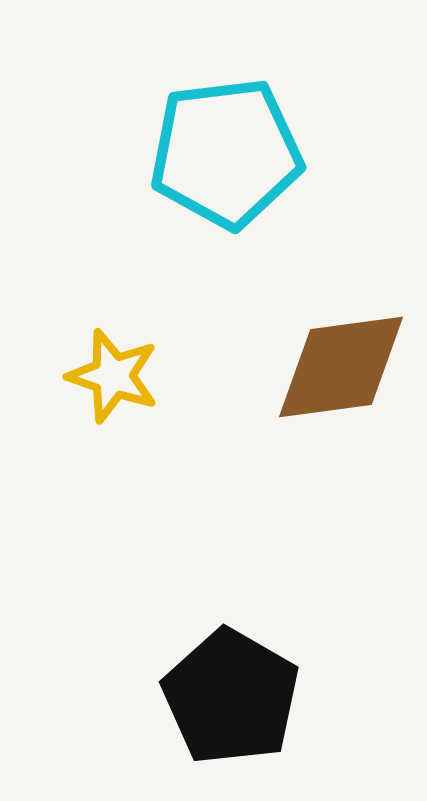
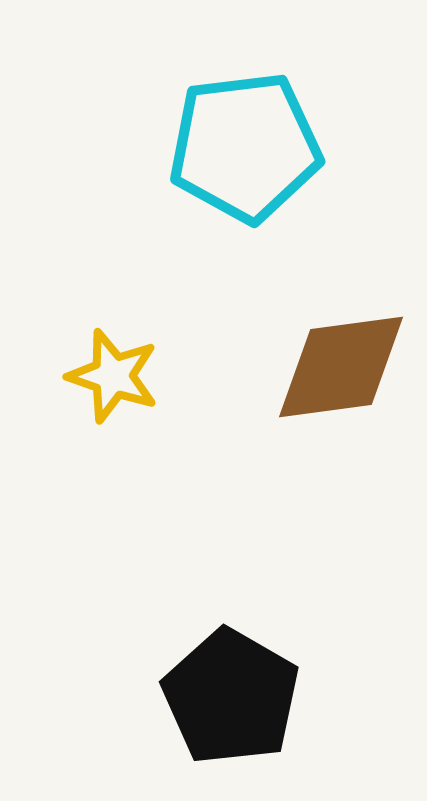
cyan pentagon: moved 19 px right, 6 px up
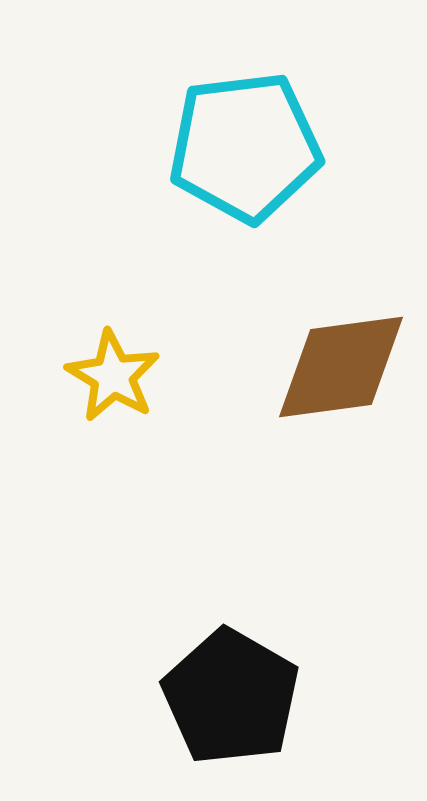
yellow star: rotated 12 degrees clockwise
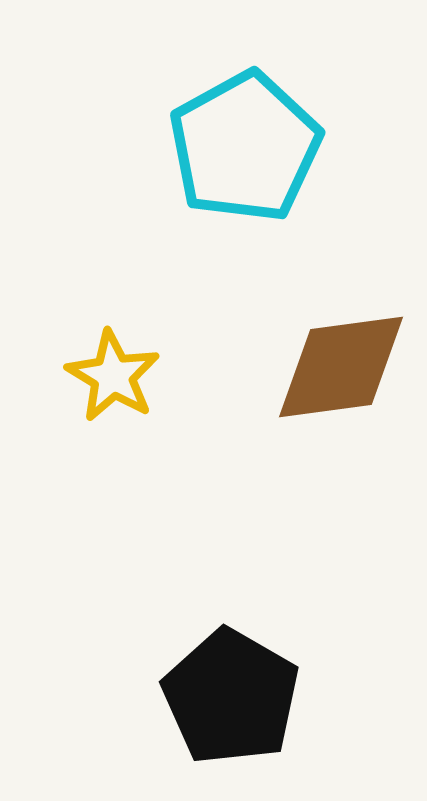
cyan pentagon: rotated 22 degrees counterclockwise
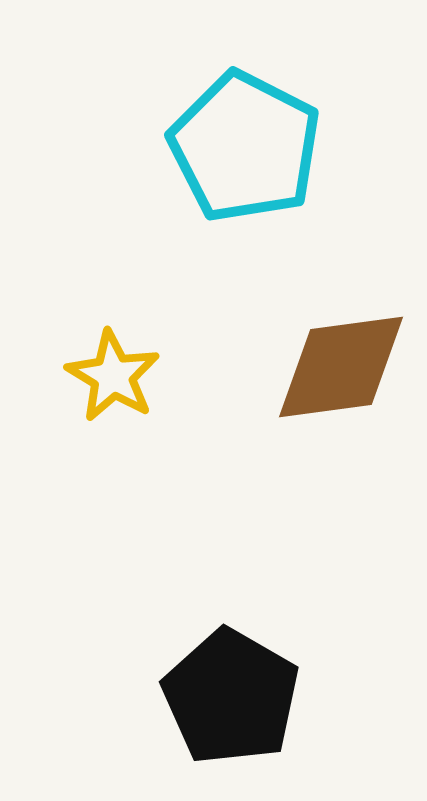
cyan pentagon: rotated 16 degrees counterclockwise
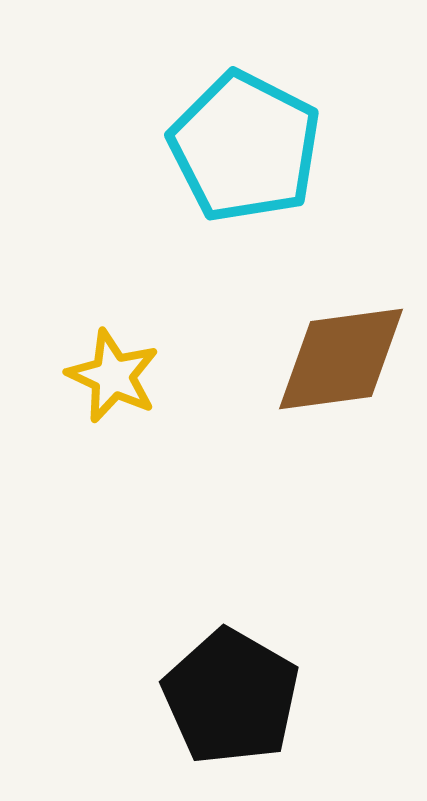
brown diamond: moved 8 px up
yellow star: rotated 6 degrees counterclockwise
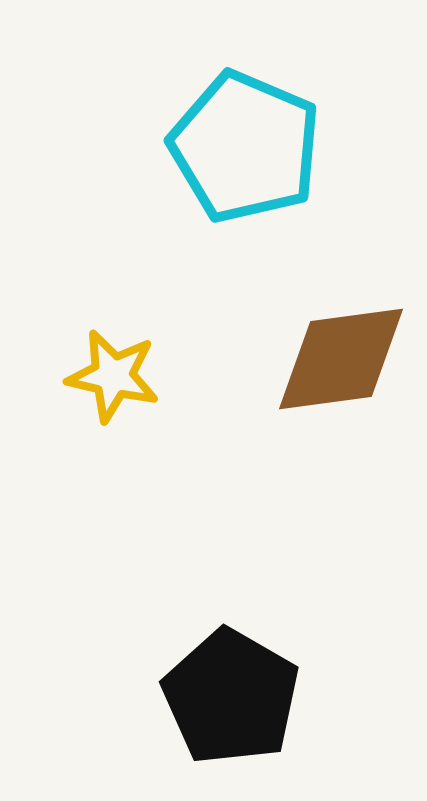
cyan pentagon: rotated 4 degrees counterclockwise
yellow star: rotated 12 degrees counterclockwise
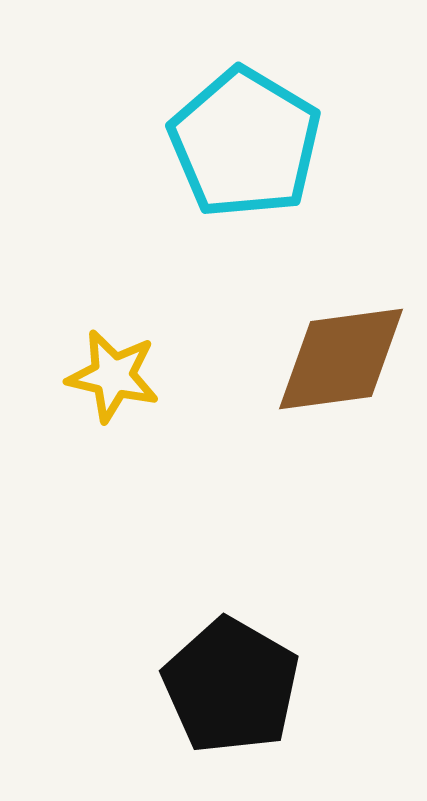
cyan pentagon: moved 4 px up; rotated 8 degrees clockwise
black pentagon: moved 11 px up
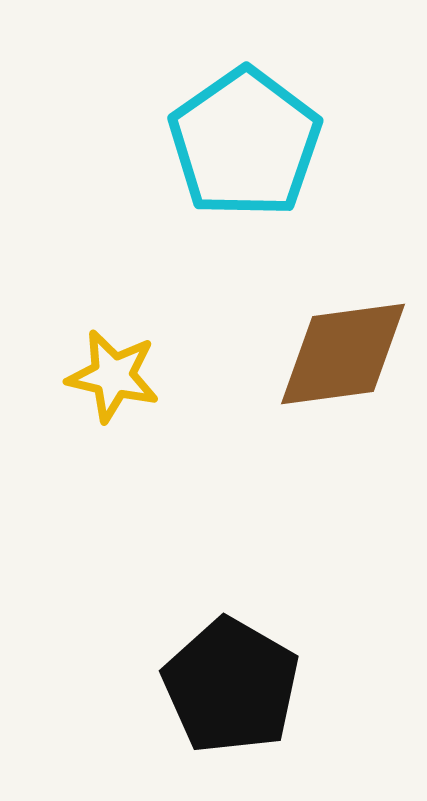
cyan pentagon: rotated 6 degrees clockwise
brown diamond: moved 2 px right, 5 px up
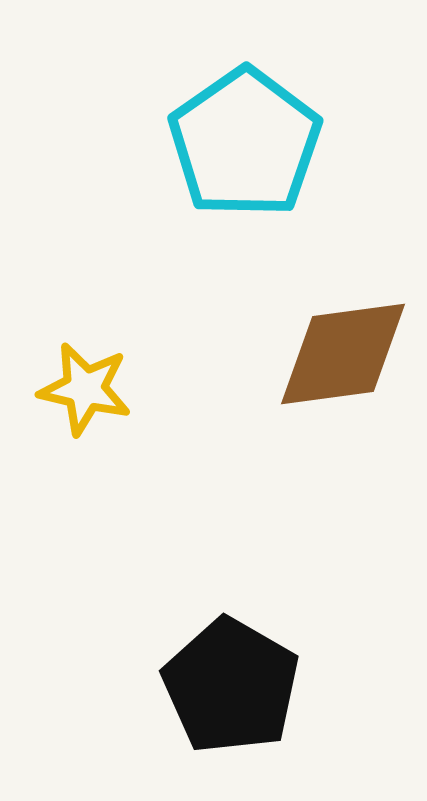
yellow star: moved 28 px left, 13 px down
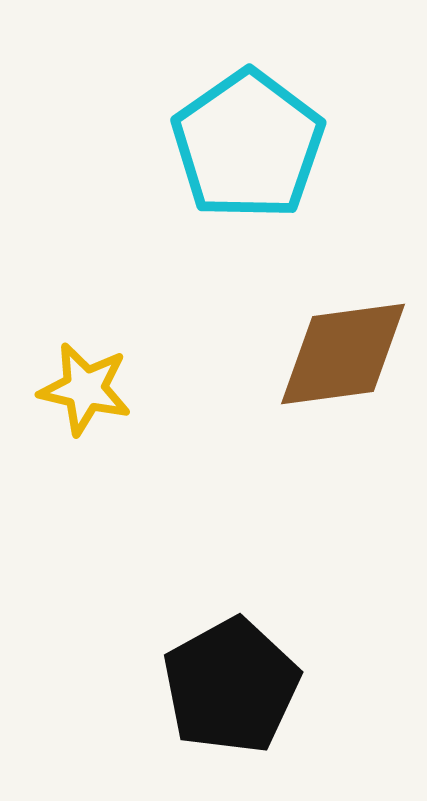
cyan pentagon: moved 3 px right, 2 px down
black pentagon: rotated 13 degrees clockwise
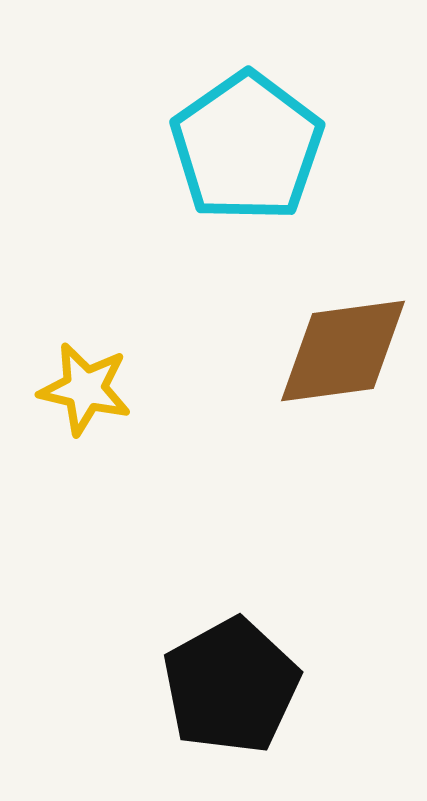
cyan pentagon: moved 1 px left, 2 px down
brown diamond: moved 3 px up
